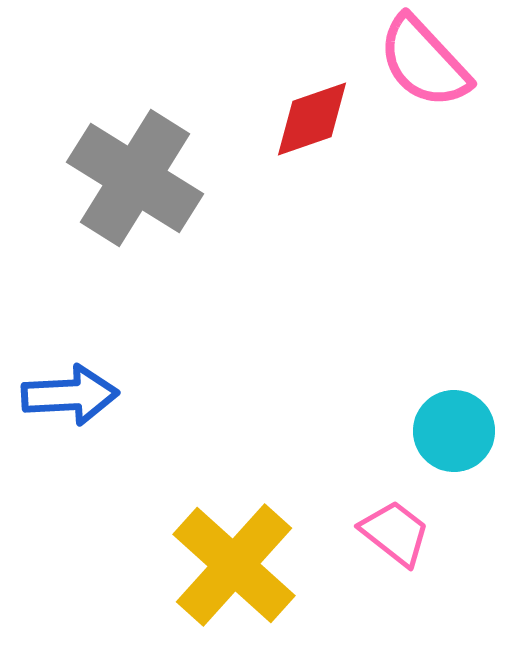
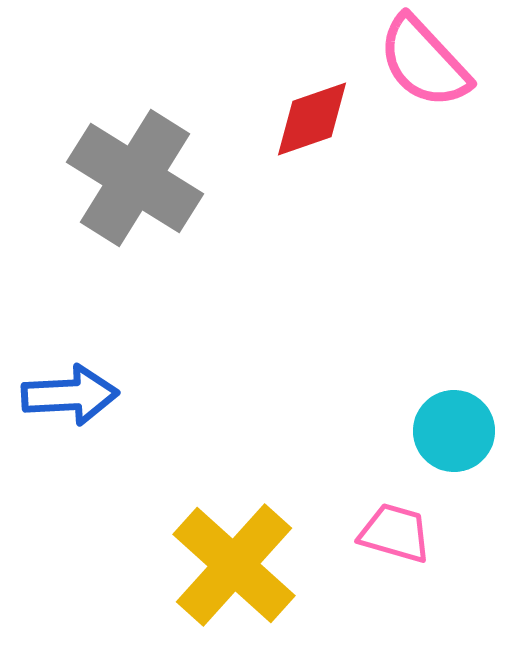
pink trapezoid: rotated 22 degrees counterclockwise
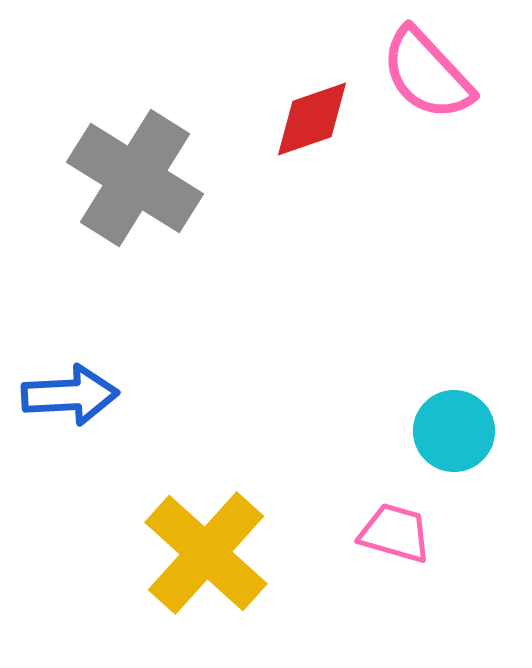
pink semicircle: moved 3 px right, 12 px down
yellow cross: moved 28 px left, 12 px up
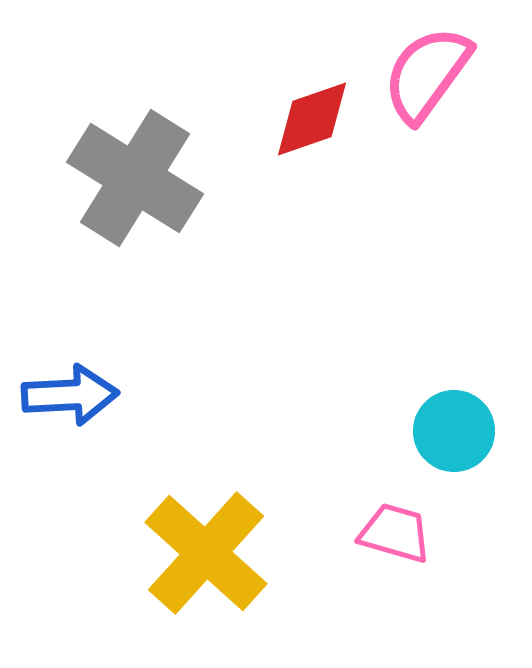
pink semicircle: rotated 79 degrees clockwise
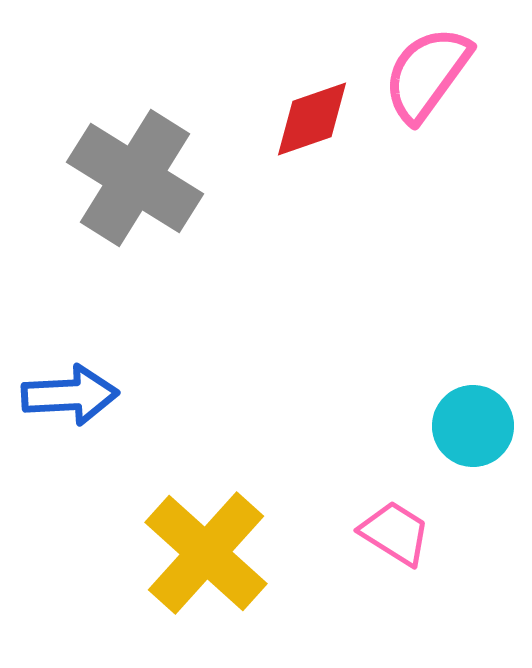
cyan circle: moved 19 px right, 5 px up
pink trapezoid: rotated 16 degrees clockwise
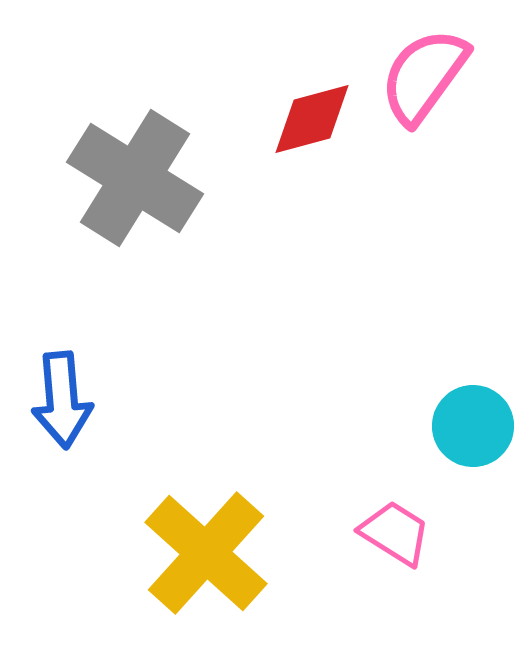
pink semicircle: moved 3 px left, 2 px down
red diamond: rotated 4 degrees clockwise
blue arrow: moved 8 px left, 5 px down; rotated 88 degrees clockwise
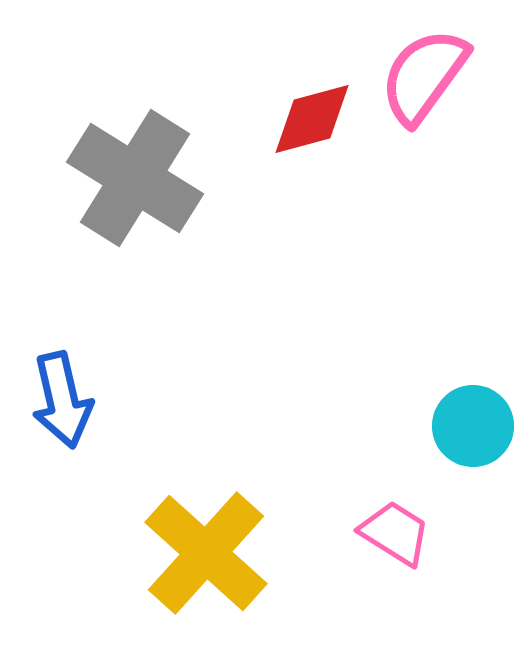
blue arrow: rotated 8 degrees counterclockwise
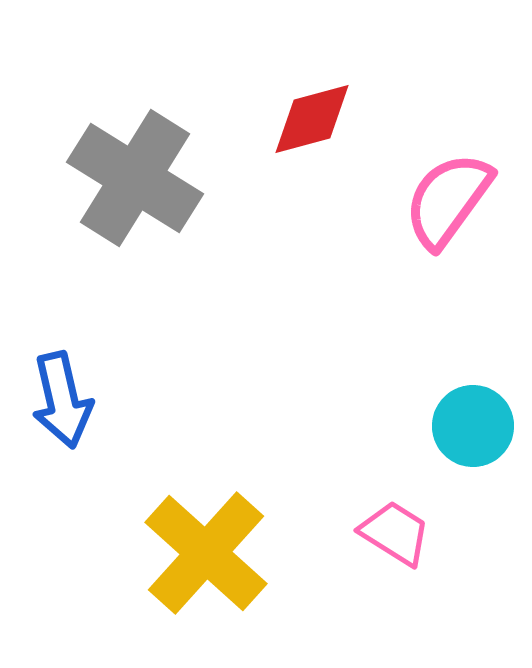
pink semicircle: moved 24 px right, 124 px down
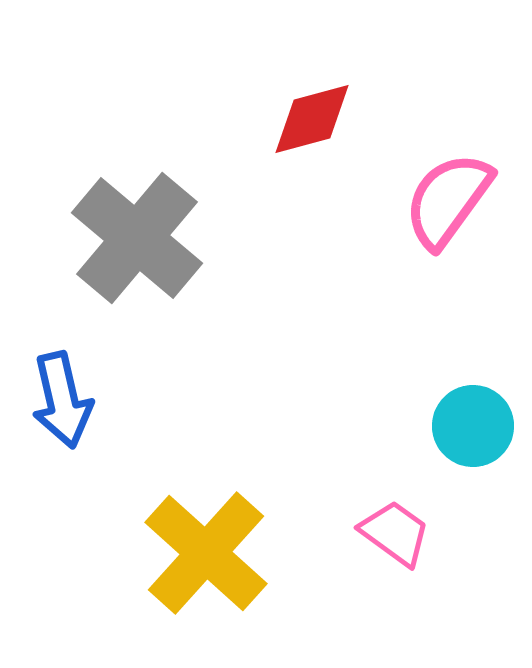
gray cross: moved 2 px right, 60 px down; rotated 8 degrees clockwise
pink trapezoid: rotated 4 degrees clockwise
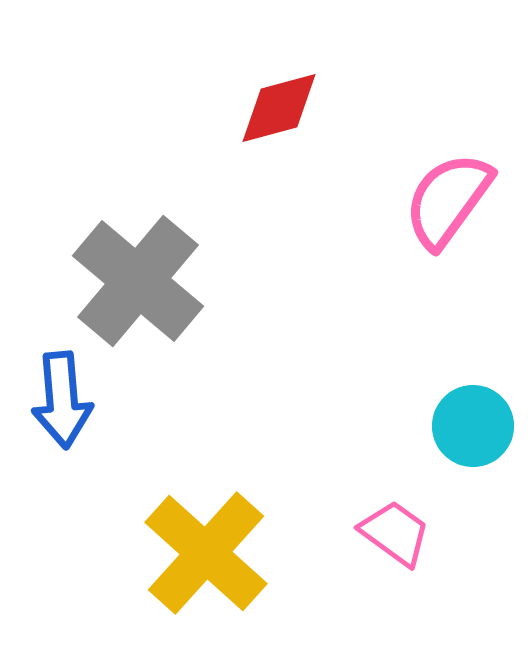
red diamond: moved 33 px left, 11 px up
gray cross: moved 1 px right, 43 px down
blue arrow: rotated 8 degrees clockwise
